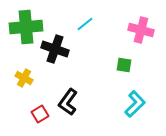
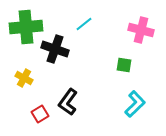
cyan line: moved 1 px left
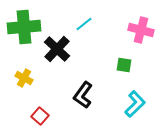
green cross: moved 2 px left
black cross: moved 2 px right; rotated 24 degrees clockwise
black L-shape: moved 15 px right, 7 px up
red square: moved 2 px down; rotated 18 degrees counterclockwise
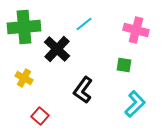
pink cross: moved 5 px left
black L-shape: moved 5 px up
